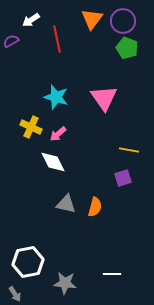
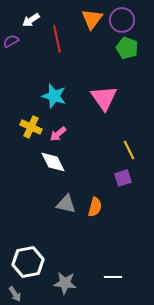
purple circle: moved 1 px left, 1 px up
cyan star: moved 2 px left, 1 px up
yellow line: rotated 54 degrees clockwise
white line: moved 1 px right, 3 px down
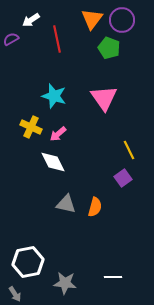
purple semicircle: moved 2 px up
green pentagon: moved 18 px left
purple square: rotated 18 degrees counterclockwise
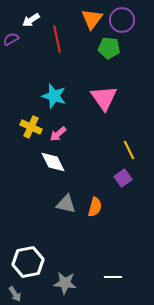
green pentagon: rotated 15 degrees counterclockwise
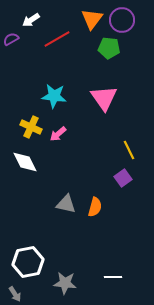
red line: rotated 72 degrees clockwise
cyan star: rotated 10 degrees counterclockwise
white diamond: moved 28 px left
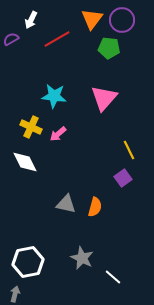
white arrow: rotated 30 degrees counterclockwise
pink triangle: rotated 16 degrees clockwise
white line: rotated 42 degrees clockwise
gray star: moved 17 px right, 25 px up; rotated 20 degrees clockwise
gray arrow: rotated 133 degrees counterclockwise
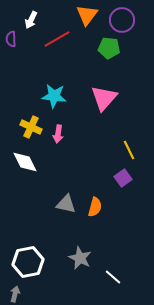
orange triangle: moved 5 px left, 4 px up
purple semicircle: rotated 63 degrees counterclockwise
pink arrow: rotated 42 degrees counterclockwise
gray star: moved 2 px left
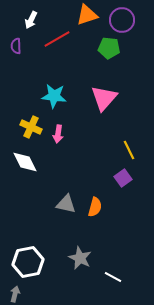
orange triangle: rotated 35 degrees clockwise
purple semicircle: moved 5 px right, 7 px down
white line: rotated 12 degrees counterclockwise
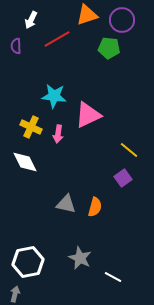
pink triangle: moved 16 px left, 17 px down; rotated 24 degrees clockwise
yellow line: rotated 24 degrees counterclockwise
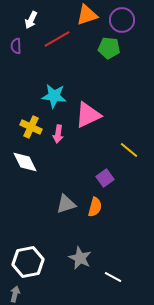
purple square: moved 18 px left
gray triangle: rotated 30 degrees counterclockwise
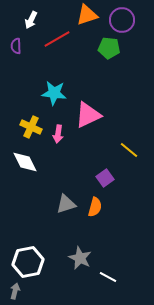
cyan star: moved 3 px up
white line: moved 5 px left
gray arrow: moved 3 px up
